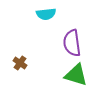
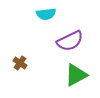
purple semicircle: moved 2 px left, 2 px up; rotated 108 degrees counterclockwise
green triangle: rotated 45 degrees counterclockwise
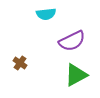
purple semicircle: moved 2 px right
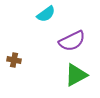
cyan semicircle: rotated 30 degrees counterclockwise
brown cross: moved 6 px left, 3 px up; rotated 24 degrees counterclockwise
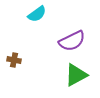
cyan semicircle: moved 9 px left
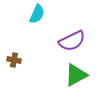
cyan semicircle: rotated 30 degrees counterclockwise
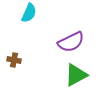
cyan semicircle: moved 8 px left, 1 px up
purple semicircle: moved 1 px left, 1 px down
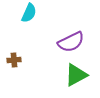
brown cross: rotated 16 degrees counterclockwise
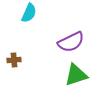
green triangle: rotated 10 degrees clockwise
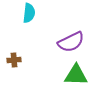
cyan semicircle: rotated 18 degrees counterclockwise
green triangle: rotated 20 degrees clockwise
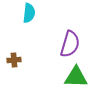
purple semicircle: moved 1 px left, 2 px down; rotated 48 degrees counterclockwise
green triangle: moved 2 px down
